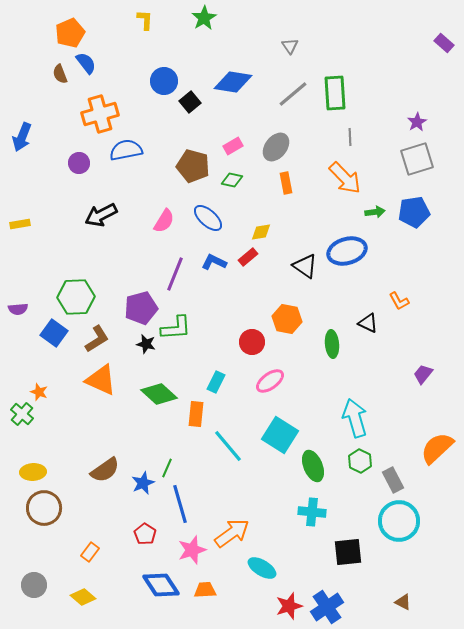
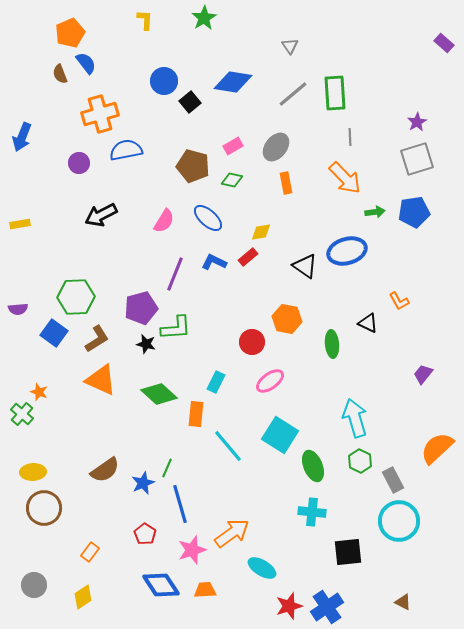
yellow diamond at (83, 597): rotated 75 degrees counterclockwise
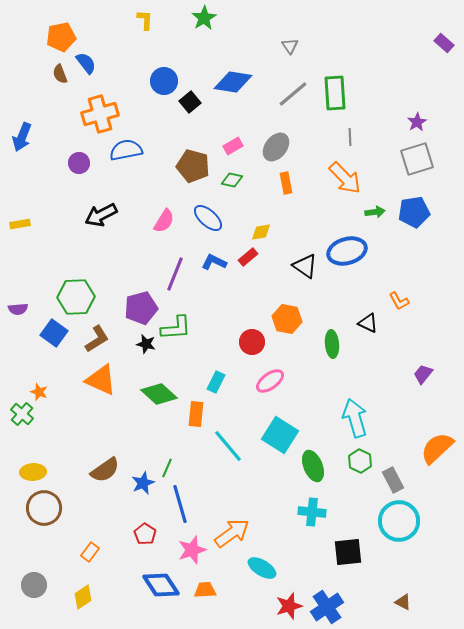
orange pentagon at (70, 33): moved 9 px left, 4 px down; rotated 12 degrees clockwise
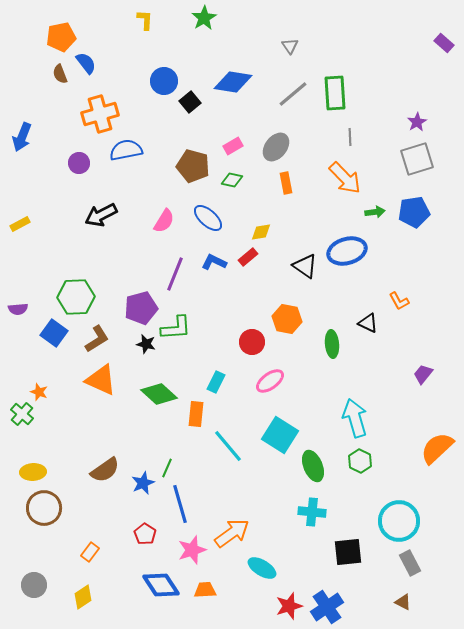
yellow rectangle at (20, 224): rotated 18 degrees counterclockwise
gray rectangle at (393, 480): moved 17 px right, 83 px down
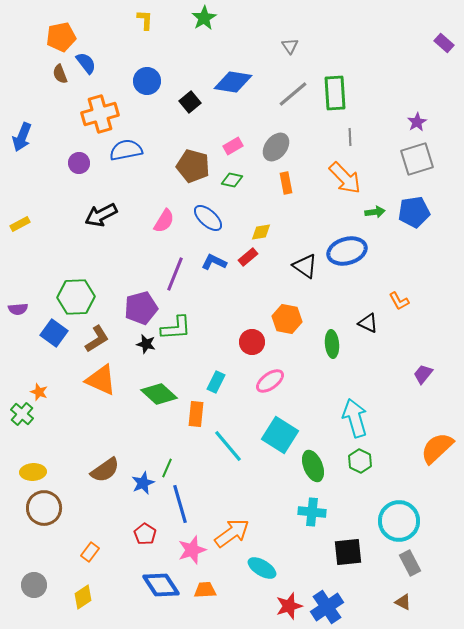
blue circle at (164, 81): moved 17 px left
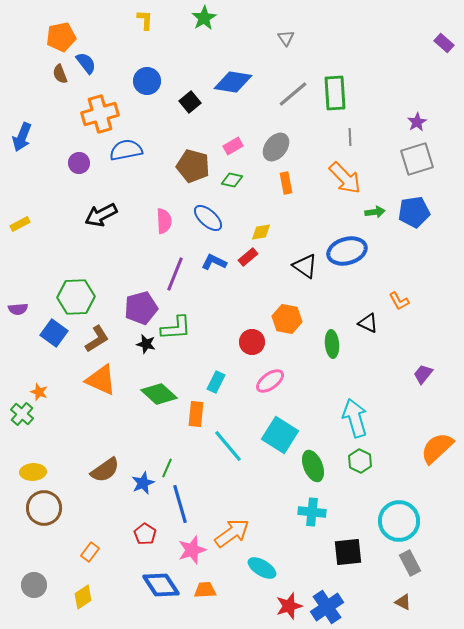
gray triangle at (290, 46): moved 4 px left, 8 px up
pink semicircle at (164, 221): rotated 35 degrees counterclockwise
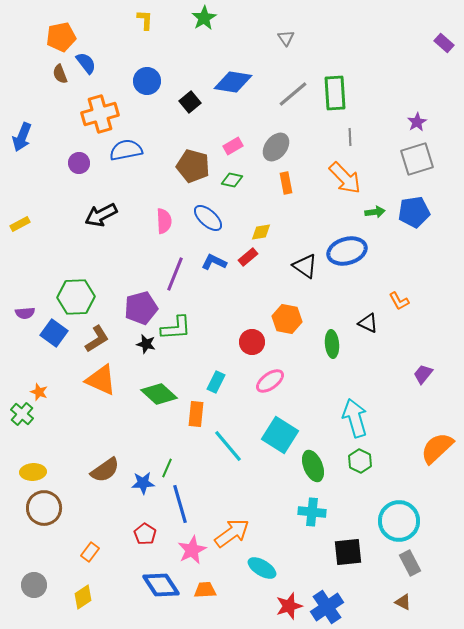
purple semicircle at (18, 309): moved 7 px right, 4 px down
blue star at (143, 483): rotated 20 degrees clockwise
pink star at (192, 550): rotated 8 degrees counterclockwise
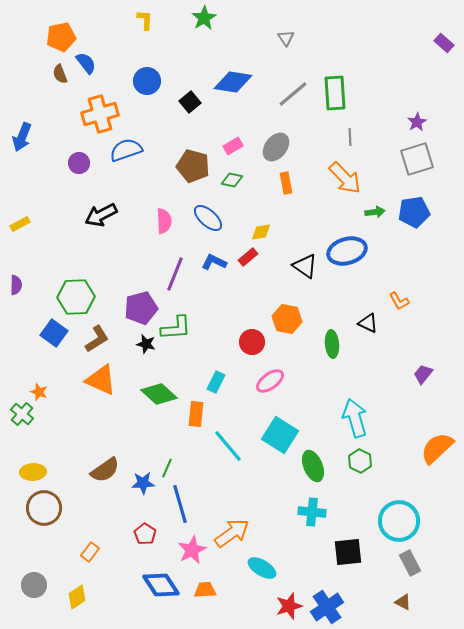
blue semicircle at (126, 150): rotated 8 degrees counterclockwise
purple semicircle at (25, 313): moved 9 px left, 28 px up; rotated 84 degrees counterclockwise
yellow diamond at (83, 597): moved 6 px left
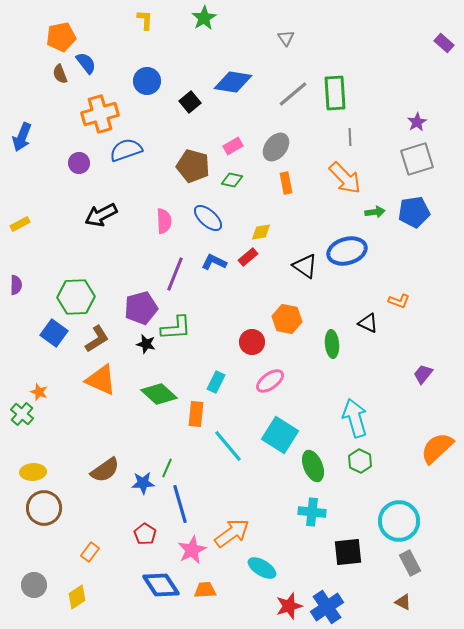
orange L-shape at (399, 301): rotated 40 degrees counterclockwise
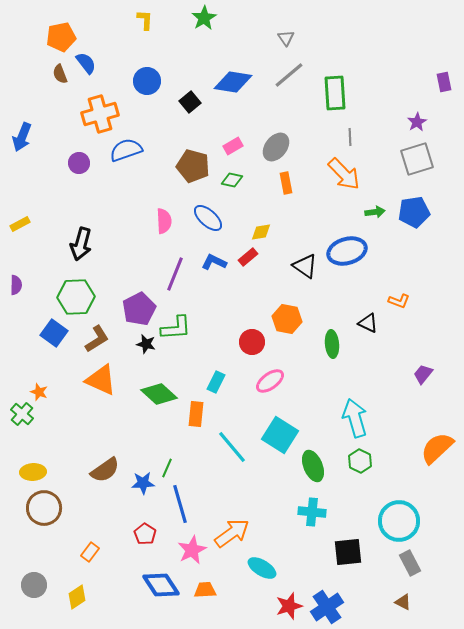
purple rectangle at (444, 43): moved 39 px down; rotated 36 degrees clockwise
gray line at (293, 94): moved 4 px left, 19 px up
orange arrow at (345, 178): moved 1 px left, 4 px up
black arrow at (101, 215): moved 20 px left, 29 px down; rotated 48 degrees counterclockwise
purple pentagon at (141, 308): moved 2 px left, 1 px down; rotated 12 degrees counterclockwise
cyan line at (228, 446): moved 4 px right, 1 px down
